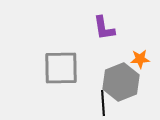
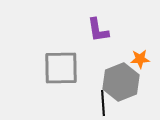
purple L-shape: moved 6 px left, 2 px down
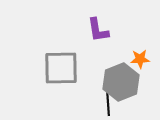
black line: moved 5 px right
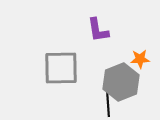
black line: moved 1 px down
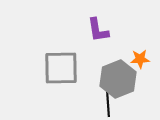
gray hexagon: moved 3 px left, 3 px up
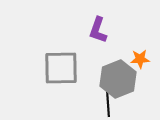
purple L-shape: rotated 28 degrees clockwise
